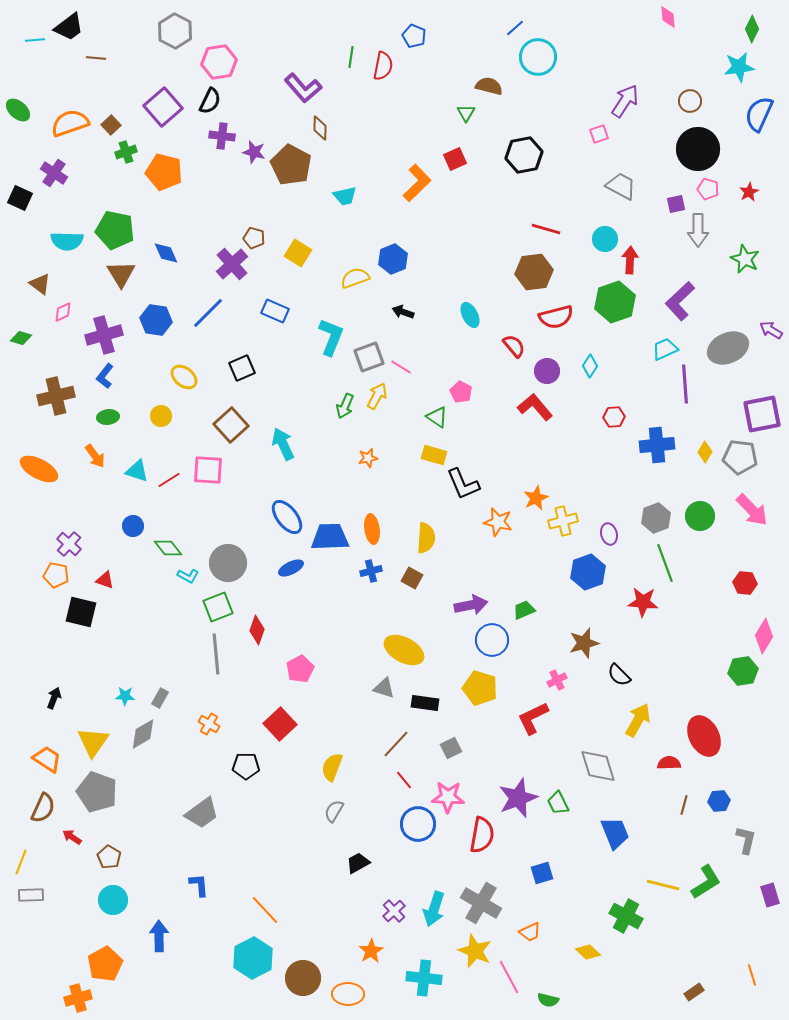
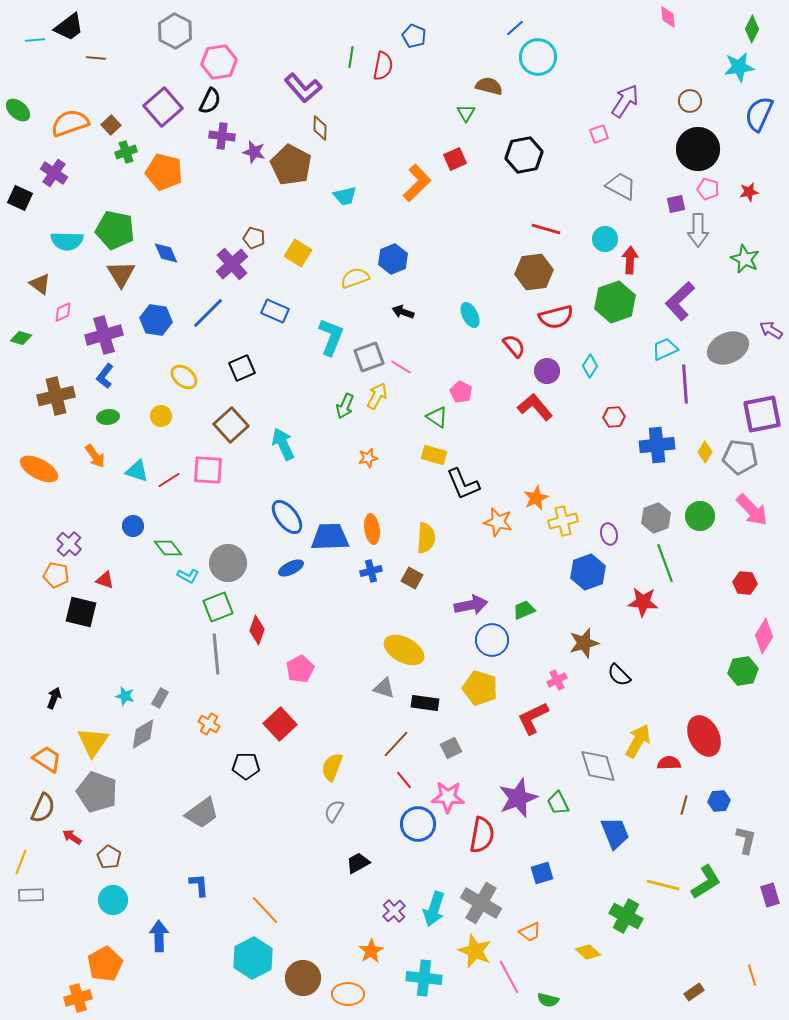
red star at (749, 192): rotated 18 degrees clockwise
cyan star at (125, 696): rotated 12 degrees clockwise
yellow arrow at (638, 720): moved 21 px down
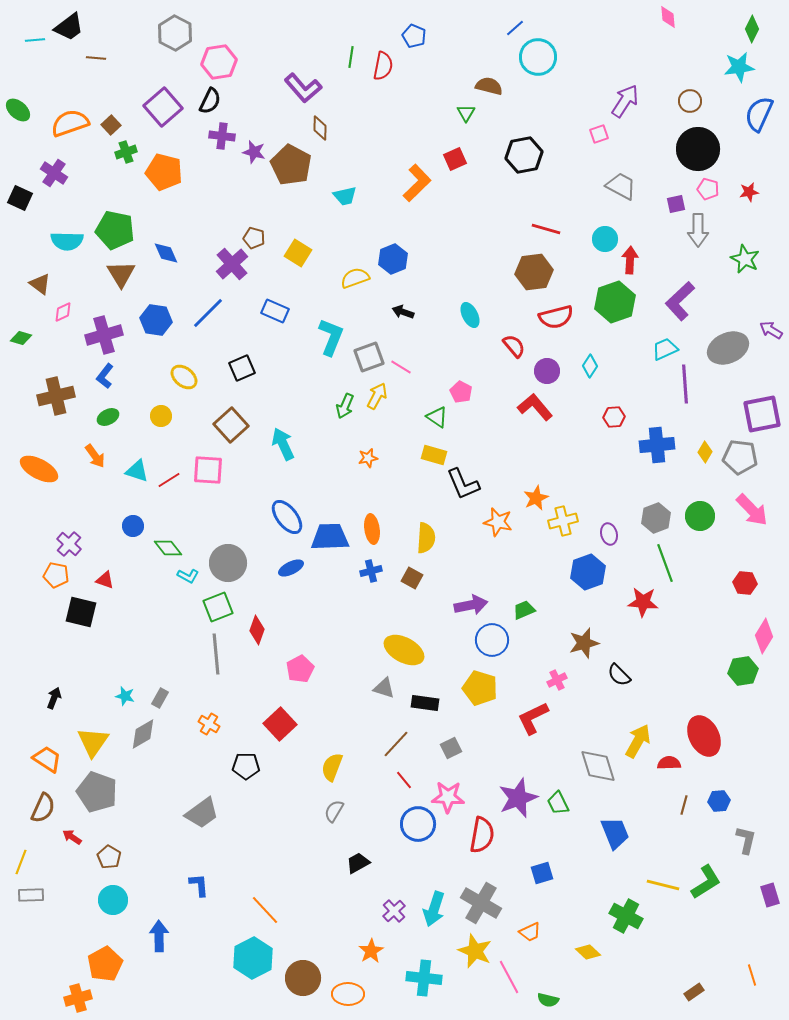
gray hexagon at (175, 31): moved 2 px down
green ellipse at (108, 417): rotated 20 degrees counterclockwise
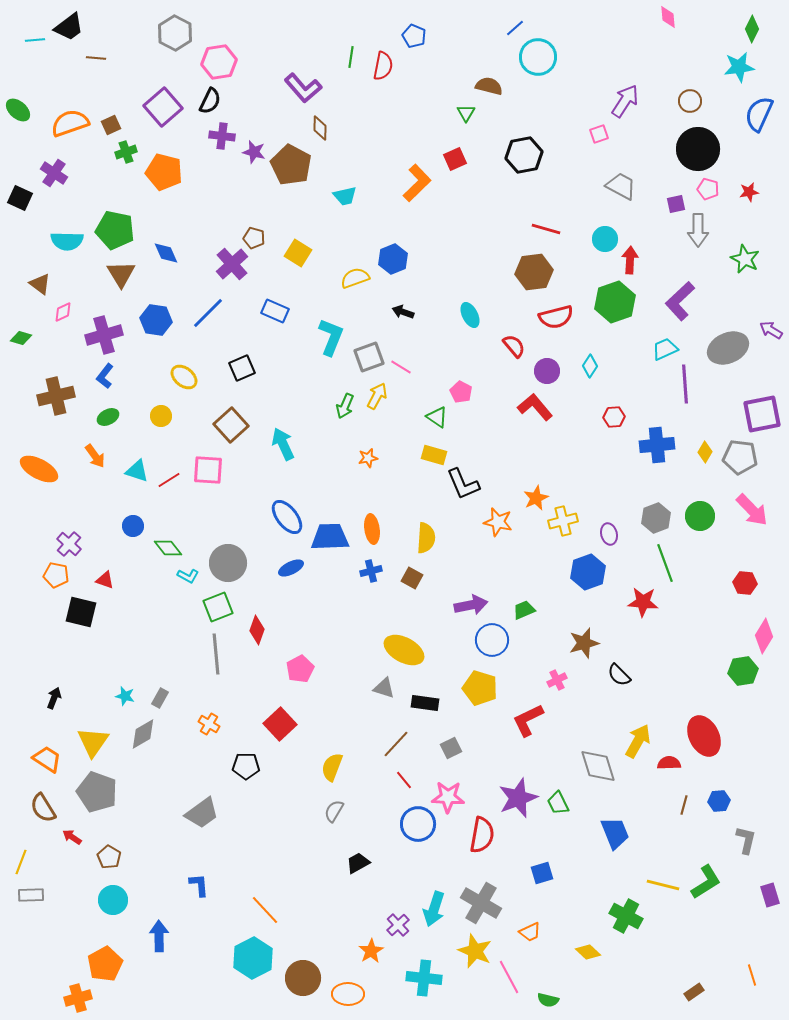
brown square at (111, 125): rotated 18 degrees clockwise
red L-shape at (533, 718): moved 5 px left, 2 px down
brown semicircle at (43, 808): rotated 124 degrees clockwise
purple cross at (394, 911): moved 4 px right, 14 px down
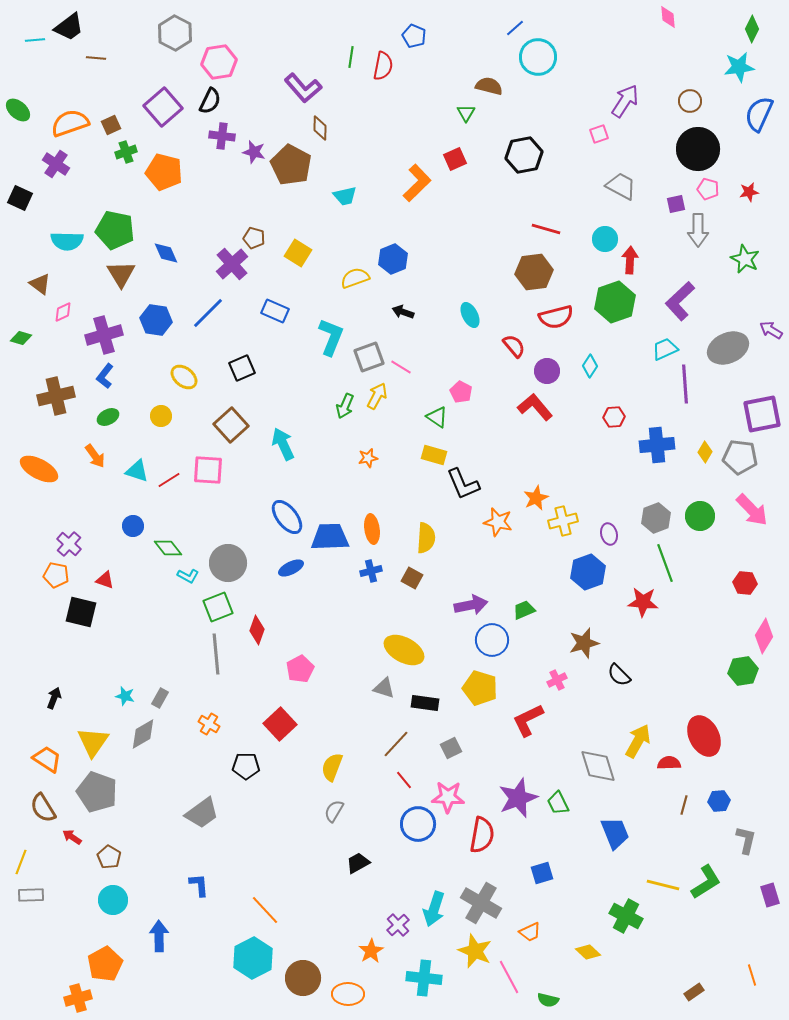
purple cross at (54, 173): moved 2 px right, 9 px up
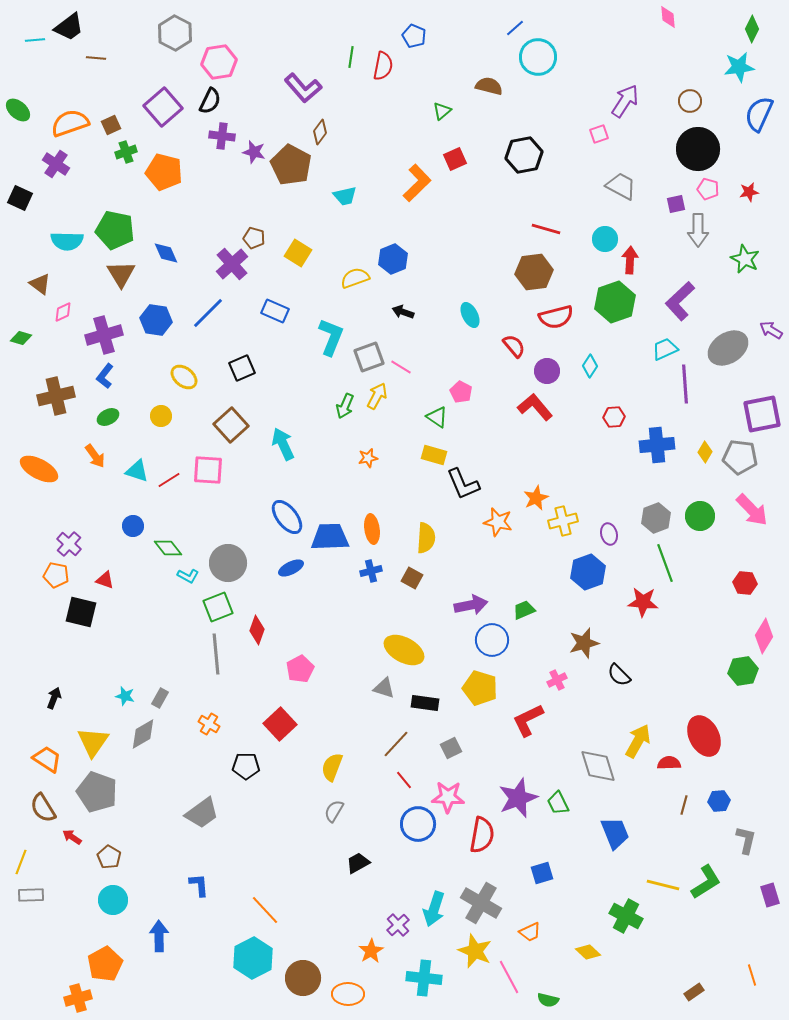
green triangle at (466, 113): moved 24 px left, 2 px up; rotated 18 degrees clockwise
brown diamond at (320, 128): moved 4 px down; rotated 35 degrees clockwise
gray ellipse at (728, 348): rotated 9 degrees counterclockwise
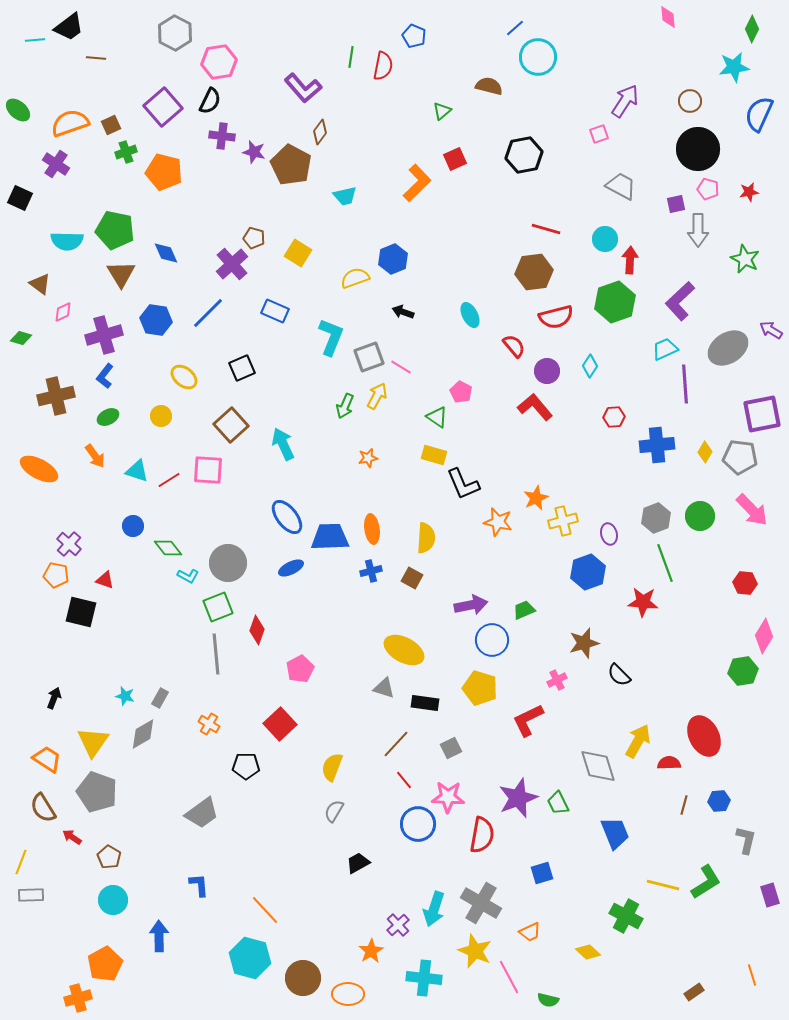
cyan star at (739, 67): moved 5 px left
cyan hexagon at (253, 958): moved 3 px left; rotated 18 degrees counterclockwise
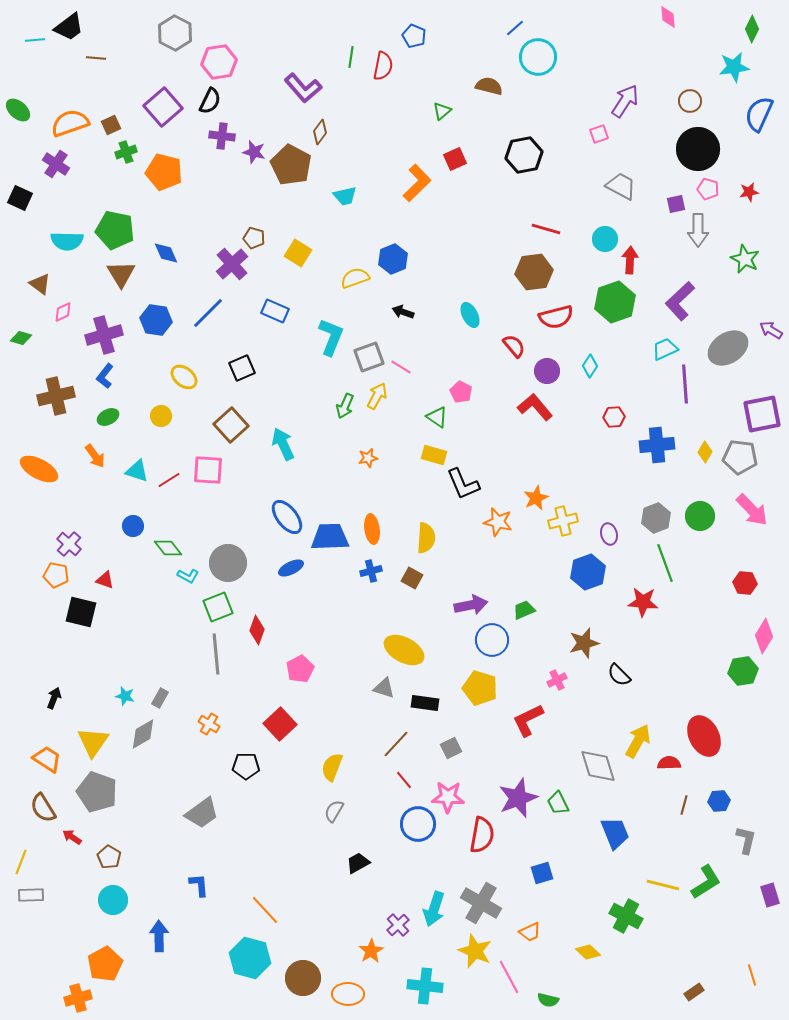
cyan cross at (424, 978): moved 1 px right, 8 px down
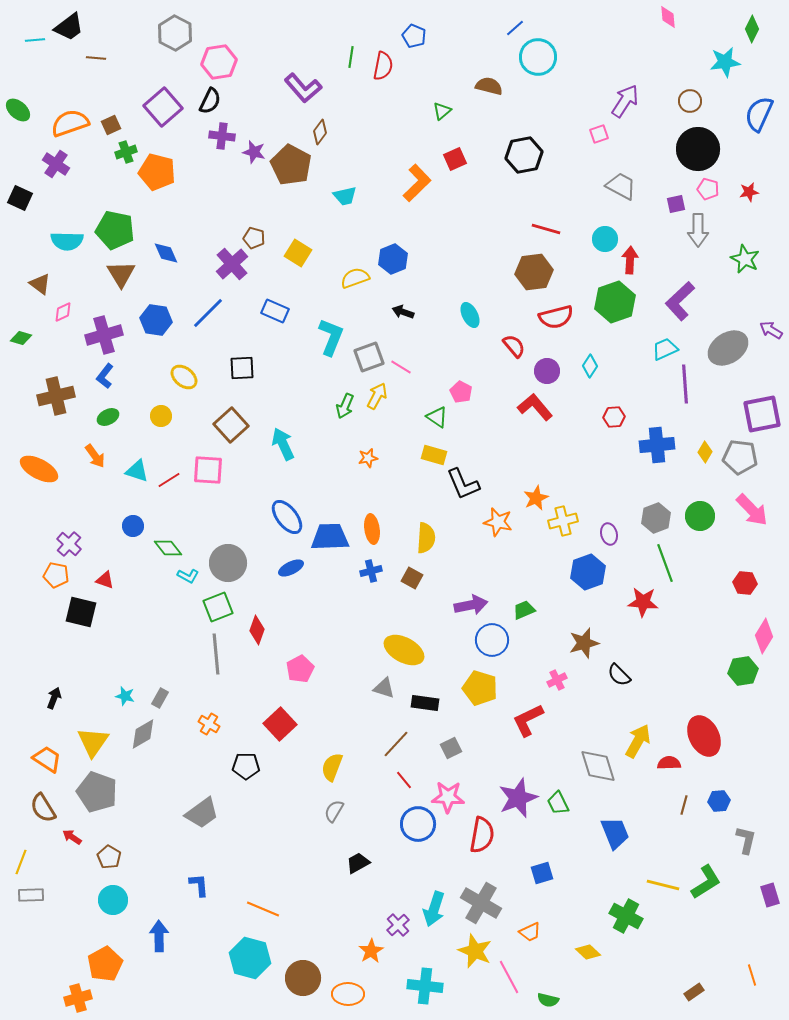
cyan star at (734, 67): moved 9 px left, 5 px up
orange pentagon at (164, 172): moved 7 px left
black square at (242, 368): rotated 20 degrees clockwise
orange line at (265, 910): moved 2 px left, 1 px up; rotated 24 degrees counterclockwise
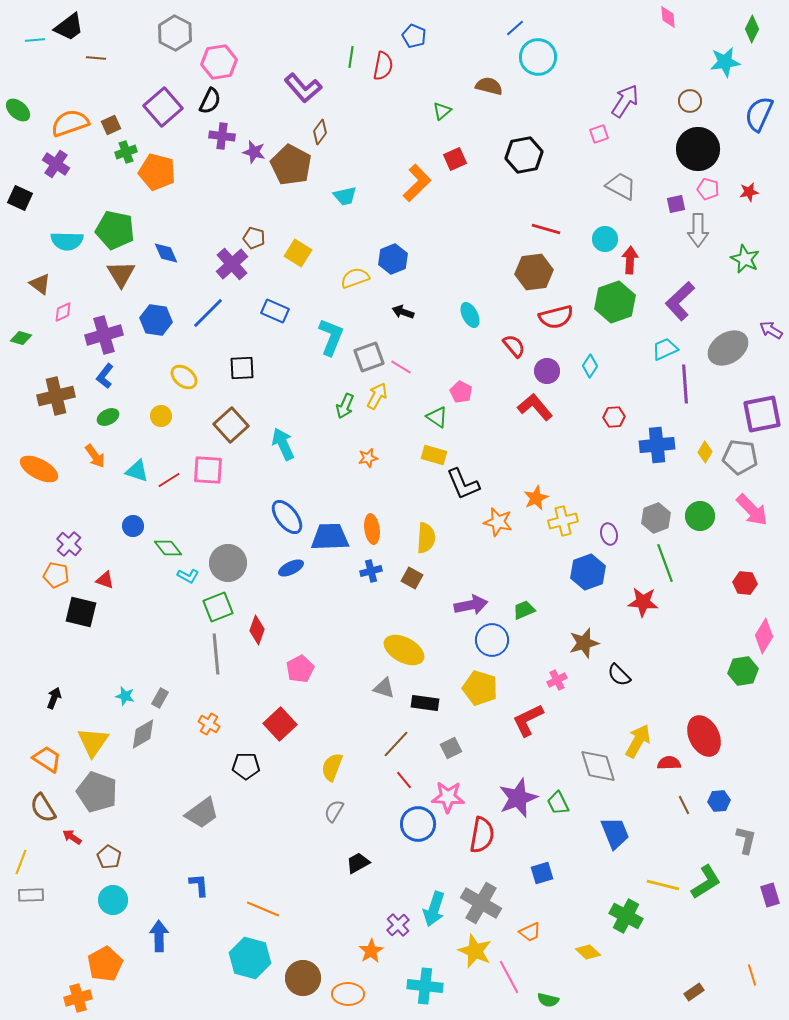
brown line at (684, 805): rotated 42 degrees counterclockwise
